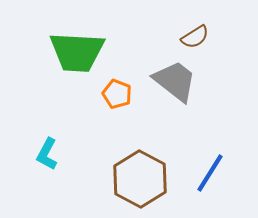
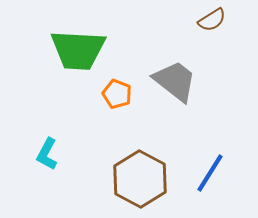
brown semicircle: moved 17 px right, 17 px up
green trapezoid: moved 1 px right, 2 px up
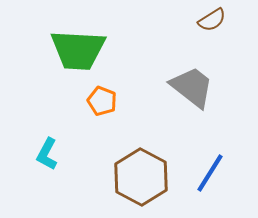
gray trapezoid: moved 17 px right, 6 px down
orange pentagon: moved 15 px left, 7 px down
brown hexagon: moved 1 px right, 2 px up
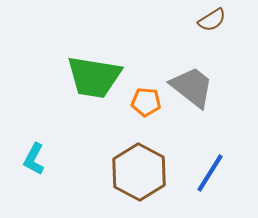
green trapezoid: moved 16 px right, 27 px down; rotated 6 degrees clockwise
orange pentagon: moved 44 px right, 1 px down; rotated 16 degrees counterclockwise
cyan L-shape: moved 13 px left, 5 px down
brown hexagon: moved 2 px left, 5 px up
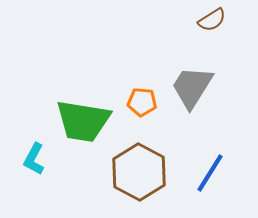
green trapezoid: moved 11 px left, 44 px down
gray trapezoid: rotated 96 degrees counterclockwise
orange pentagon: moved 4 px left
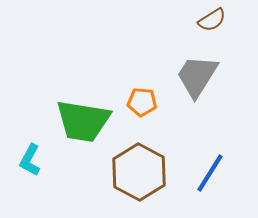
gray trapezoid: moved 5 px right, 11 px up
cyan L-shape: moved 4 px left, 1 px down
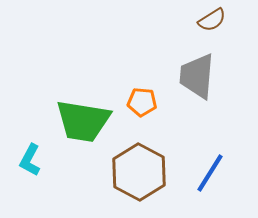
gray trapezoid: rotated 27 degrees counterclockwise
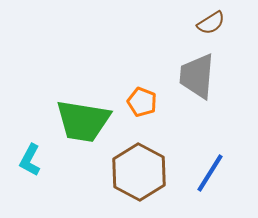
brown semicircle: moved 1 px left, 3 px down
orange pentagon: rotated 16 degrees clockwise
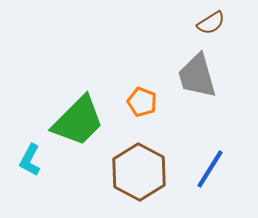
gray trapezoid: rotated 21 degrees counterclockwise
green trapezoid: moved 5 px left; rotated 54 degrees counterclockwise
blue line: moved 4 px up
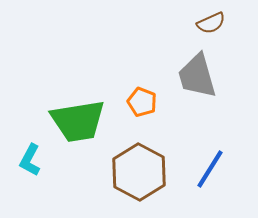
brown semicircle: rotated 8 degrees clockwise
green trapezoid: rotated 36 degrees clockwise
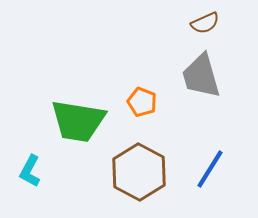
brown semicircle: moved 6 px left
gray trapezoid: moved 4 px right
green trapezoid: rotated 18 degrees clockwise
cyan L-shape: moved 11 px down
